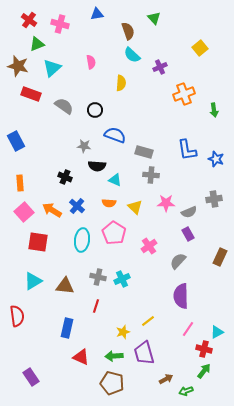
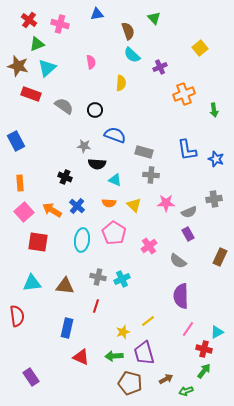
cyan triangle at (52, 68): moved 5 px left
black semicircle at (97, 166): moved 2 px up
yellow triangle at (135, 207): moved 1 px left, 2 px up
gray semicircle at (178, 261): rotated 96 degrees counterclockwise
cyan triangle at (33, 281): moved 1 px left, 2 px down; rotated 24 degrees clockwise
brown pentagon at (112, 383): moved 18 px right
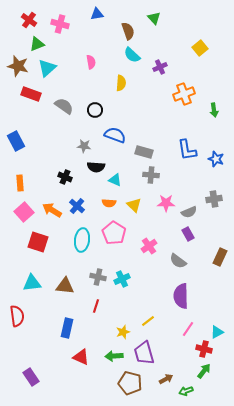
black semicircle at (97, 164): moved 1 px left, 3 px down
red square at (38, 242): rotated 10 degrees clockwise
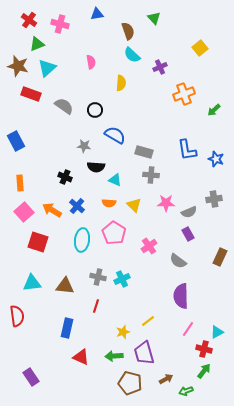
green arrow at (214, 110): rotated 56 degrees clockwise
blue semicircle at (115, 135): rotated 10 degrees clockwise
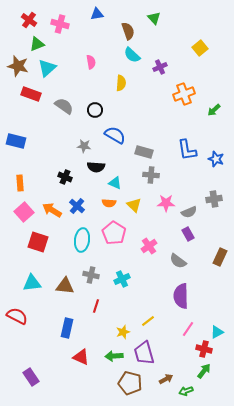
blue rectangle at (16, 141): rotated 48 degrees counterclockwise
cyan triangle at (115, 180): moved 3 px down
gray cross at (98, 277): moved 7 px left, 2 px up
red semicircle at (17, 316): rotated 55 degrees counterclockwise
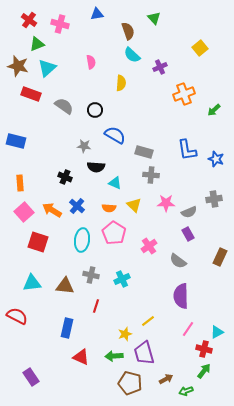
orange semicircle at (109, 203): moved 5 px down
yellow star at (123, 332): moved 2 px right, 2 px down
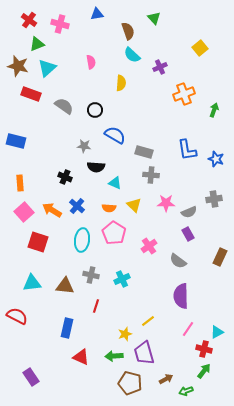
green arrow at (214, 110): rotated 152 degrees clockwise
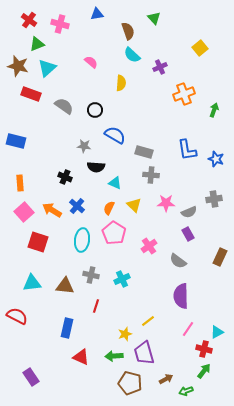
pink semicircle at (91, 62): rotated 40 degrees counterclockwise
orange semicircle at (109, 208): rotated 112 degrees clockwise
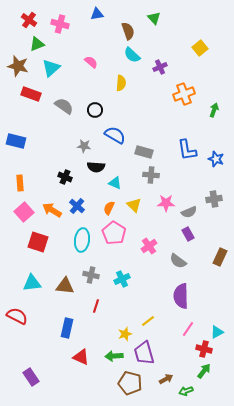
cyan triangle at (47, 68): moved 4 px right
